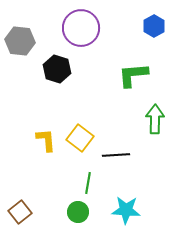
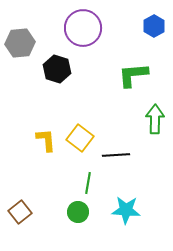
purple circle: moved 2 px right
gray hexagon: moved 2 px down; rotated 12 degrees counterclockwise
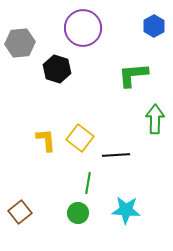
green circle: moved 1 px down
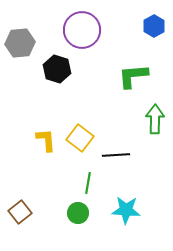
purple circle: moved 1 px left, 2 px down
green L-shape: moved 1 px down
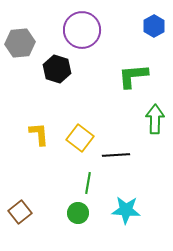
yellow L-shape: moved 7 px left, 6 px up
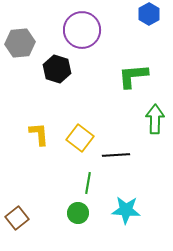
blue hexagon: moved 5 px left, 12 px up
brown square: moved 3 px left, 6 px down
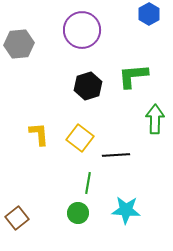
gray hexagon: moved 1 px left, 1 px down
black hexagon: moved 31 px right, 17 px down; rotated 24 degrees clockwise
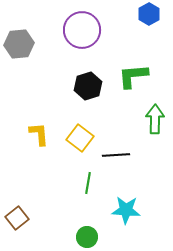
green circle: moved 9 px right, 24 px down
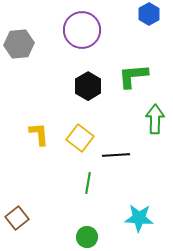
black hexagon: rotated 12 degrees counterclockwise
cyan star: moved 13 px right, 8 px down
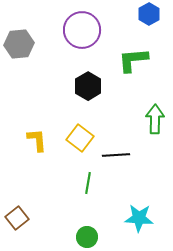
green L-shape: moved 16 px up
yellow L-shape: moved 2 px left, 6 px down
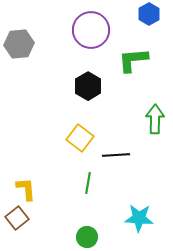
purple circle: moved 9 px right
yellow L-shape: moved 11 px left, 49 px down
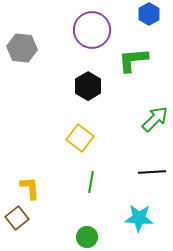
purple circle: moved 1 px right
gray hexagon: moved 3 px right, 4 px down; rotated 12 degrees clockwise
green arrow: rotated 44 degrees clockwise
black line: moved 36 px right, 17 px down
green line: moved 3 px right, 1 px up
yellow L-shape: moved 4 px right, 1 px up
